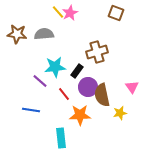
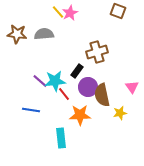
brown square: moved 2 px right, 2 px up
cyan star: moved 14 px down
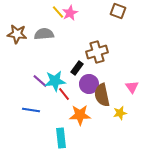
black rectangle: moved 3 px up
purple circle: moved 1 px right, 3 px up
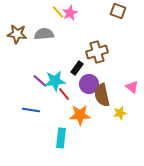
pink triangle: rotated 16 degrees counterclockwise
cyan rectangle: rotated 12 degrees clockwise
